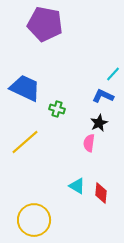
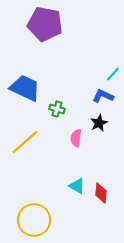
pink semicircle: moved 13 px left, 5 px up
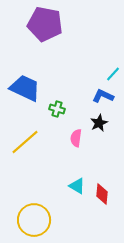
red diamond: moved 1 px right, 1 px down
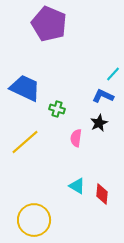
purple pentagon: moved 4 px right; rotated 12 degrees clockwise
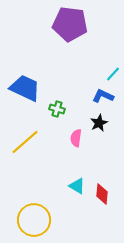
purple pentagon: moved 21 px right; rotated 16 degrees counterclockwise
